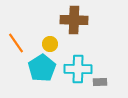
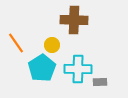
yellow circle: moved 2 px right, 1 px down
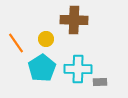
yellow circle: moved 6 px left, 6 px up
